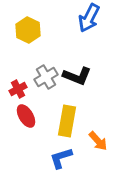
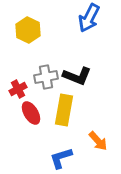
gray cross: rotated 20 degrees clockwise
red ellipse: moved 5 px right, 3 px up
yellow rectangle: moved 3 px left, 11 px up
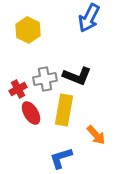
gray cross: moved 1 px left, 2 px down
orange arrow: moved 2 px left, 6 px up
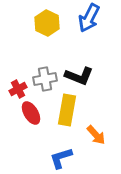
yellow hexagon: moved 19 px right, 7 px up
black L-shape: moved 2 px right
yellow rectangle: moved 3 px right
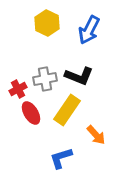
blue arrow: moved 12 px down
yellow rectangle: rotated 24 degrees clockwise
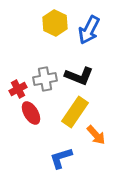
yellow hexagon: moved 8 px right
yellow rectangle: moved 8 px right, 2 px down
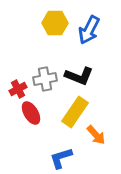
yellow hexagon: rotated 25 degrees counterclockwise
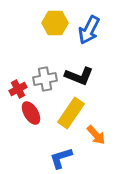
yellow rectangle: moved 4 px left, 1 px down
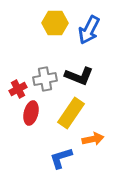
red ellipse: rotated 45 degrees clockwise
orange arrow: moved 3 px left, 4 px down; rotated 60 degrees counterclockwise
